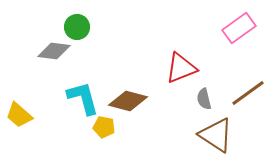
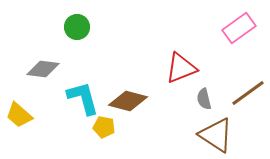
gray diamond: moved 11 px left, 18 px down
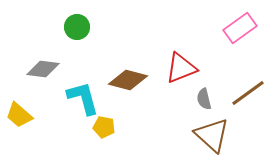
pink rectangle: moved 1 px right
brown diamond: moved 21 px up
brown triangle: moved 4 px left; rotated 9 degrees clockwise
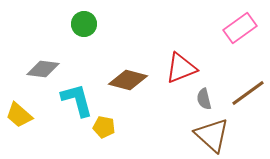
green circle: moved 7 px right, 3 px up
cyan L-shape: moved 6 px left, 2 px down
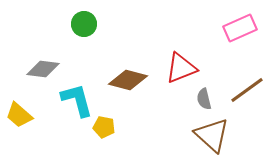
pink rectangle: rotated 12 degrees clockwise
brown line: moved 1 px left, 3 px up
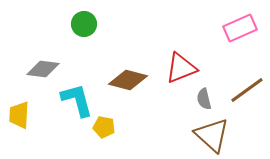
yellow trapezoid: rotated 52 degrees clockwise
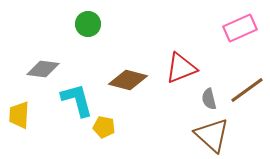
green circle: moved 4 px right
gray semicircle: moved 5 px right
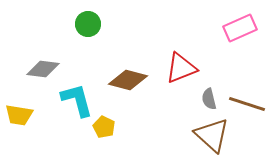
brown line: moved 14 px down; rotated 54 degrees clockwise
yellow trapezoid: rotated 84 degrees counterclockwise
yellow pentagon: rotated 15 degrees clockwise
